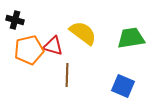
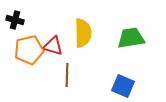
yellow semicircle: rotated 52 degrees clockwise
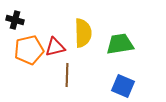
green trapezoid: moved 11 px left, 6 px down
red triangle: moved 2 px right, 1 px down; rotated 30 degrees counterclockwise
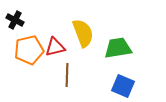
black cross: rotated 12 degrees clockwise
yellow semicircle: rotated 20 degrees counterclockwise
green trapezoid: moved 2 px left, 4 px down
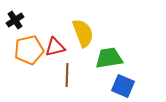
black cross: rotated 30 degrees clockwise
green trapezoid: moved 9 px left, 10 px down
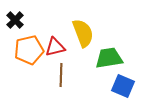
black cross: rotated 12 degrees counterclockwise
brown line: moved 6 px left
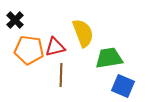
orange pentagon: rotated 20 degrees clockwise
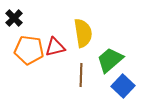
black cross: moved 1 px left, 2 px up
yellow semicircle: rotated 12 degrees clockwise
green trapezoid: moved 1 px right, 2 px down; rotated 32 degrees counterclockwise
brown line: moved 20 px right
blue square: rotated 20 degrees clockwise
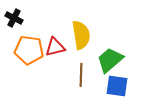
black cross: rotated 18 degrees counterclockwise
yellow semicircle: moved 2 px left, 2 px down
blue square: moved 6 px left; rotated 35 degrees counterclockwise
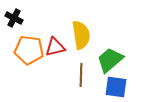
blue square: moved 1 px left, 1 px down
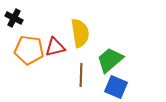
yellow semicircle: moved 1 px left, 2 px up
blue square: rotated 15 degrees clockwise
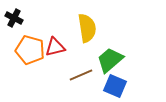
yellow semicircle: moved 7 px right, 5 px up
orange pentagon: moved 1 px right; rotated 8 degrees clockwise
brown line: rotated 65 degrees clockwise
blue square: moved 1 px left, 1 px up
